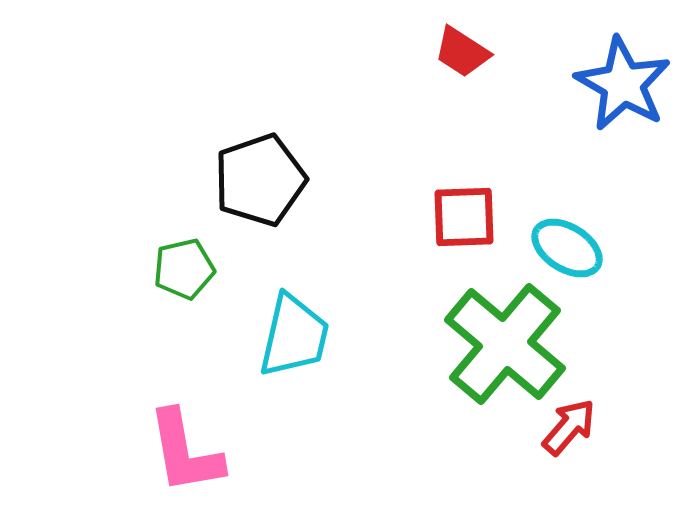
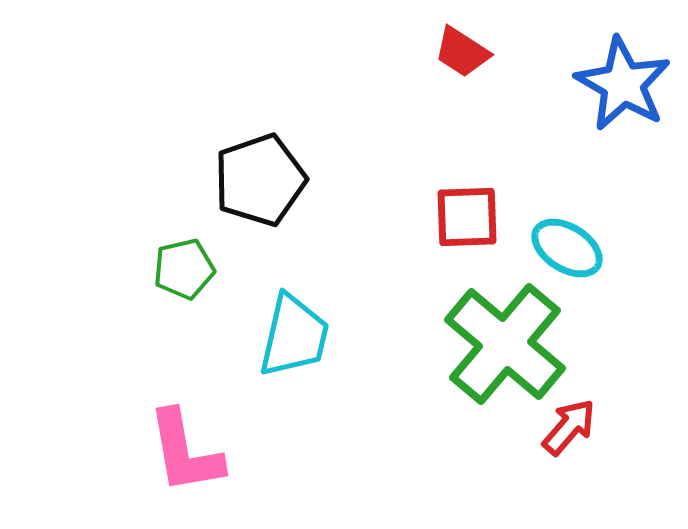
red square: moved 3 px right
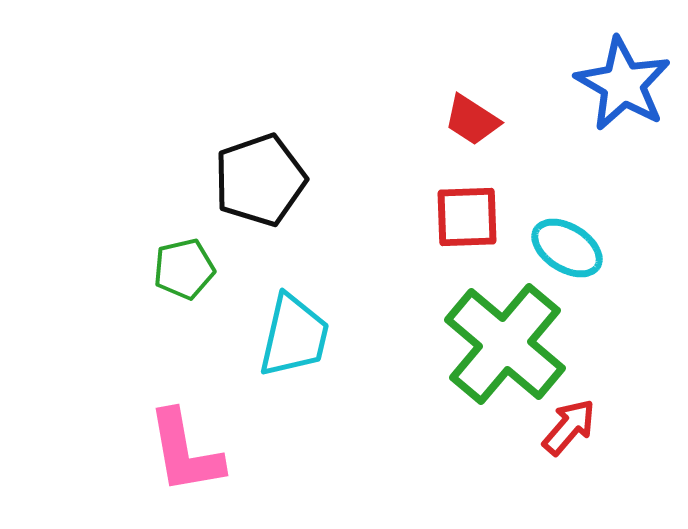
red trapezoid: moved 10 px right, 68 px down
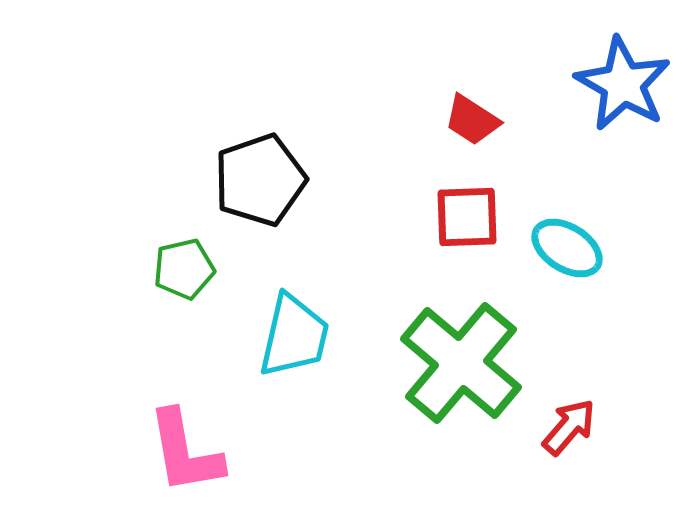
green cross: moved 44 px left, 19 px down
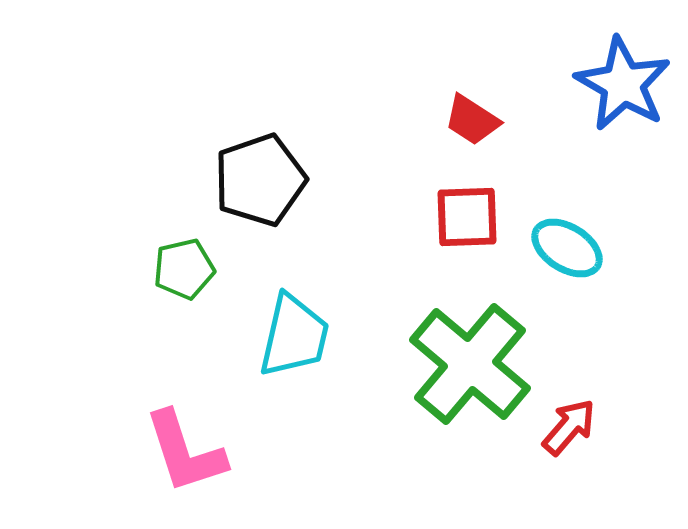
green cross: moved 9 px right, 1 px down
pink L-shape: rotated 8 degrees counterclockwise
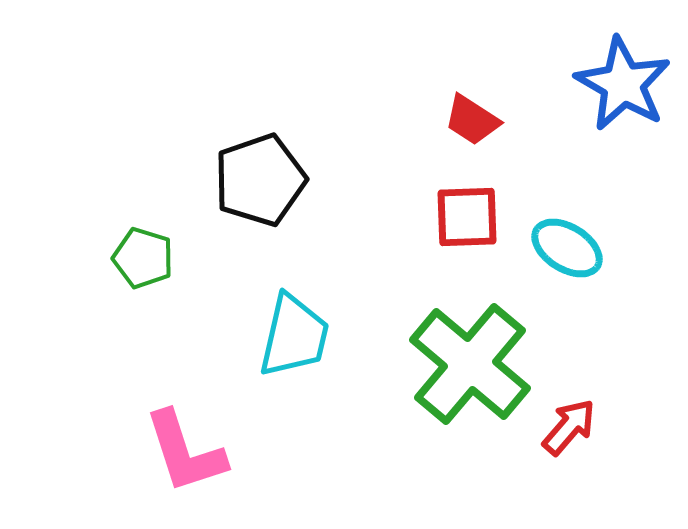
green pentagon: moved 41 px left, 11 px up; rotated 30 degrees clockwise
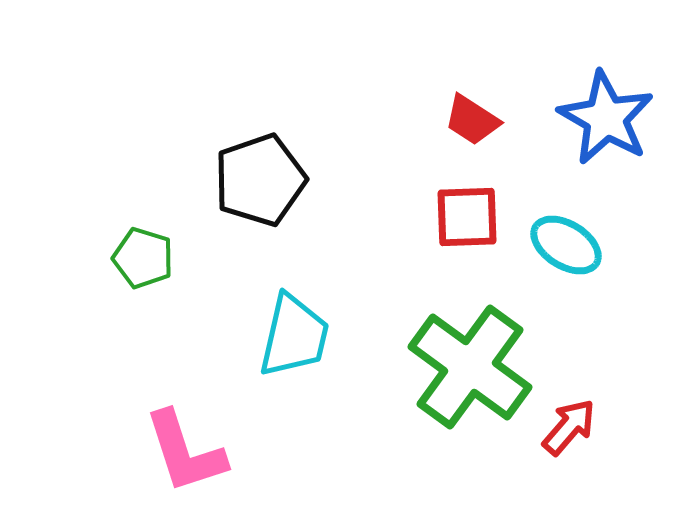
blue star: moved 17 px left, 34 px down
cyan ellipse: moved 1 px left, 3 px up
green cross: moved 3 px down; rotated 4 degrees counterclockwise
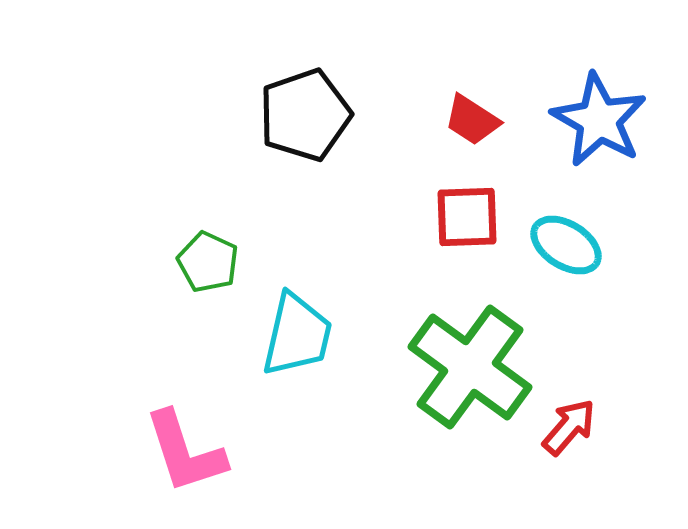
blue star: moved 7 px left, 2 px down
black pentagon: moved 45 px right, 65 px up
green pentagon: moved 65 px right, 4 px down; rotated 8 degrees clockwise
cyan trapezoid: moved 3 px right, 1 px up
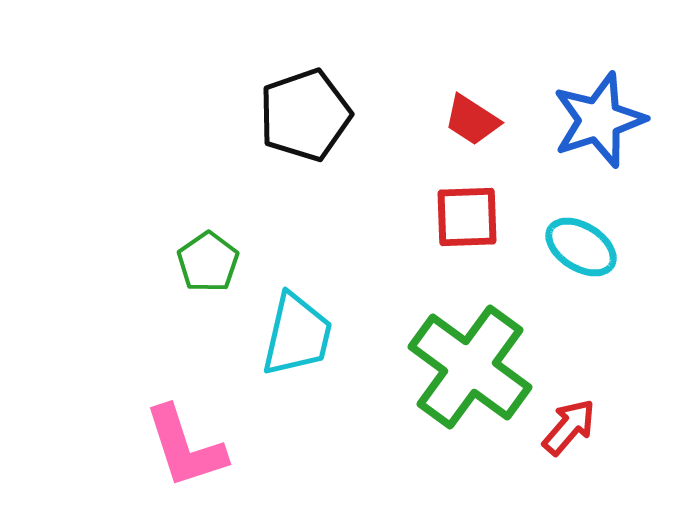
blue star: rotated 24 degrees clockwise
cyan ellipse: moved 15 px right, 2 px down
green pentagon: rotated 12 degrees clockwise
pink L-shape: moved 5 px up
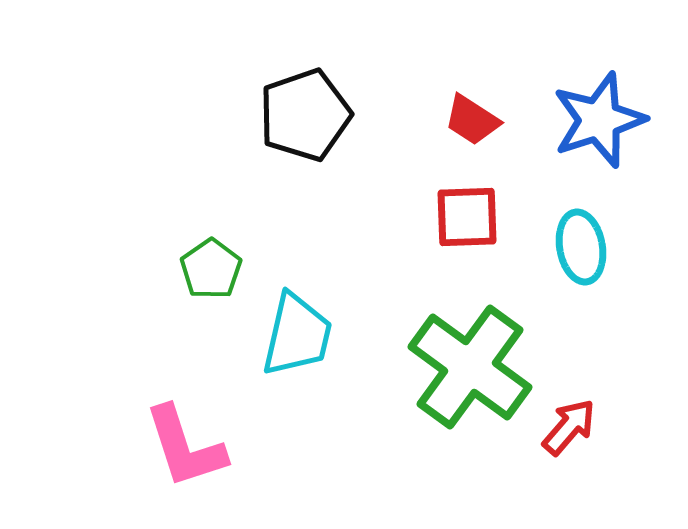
cyan ellipse: rotated 48 degrees clockwise
green pentagon: moved 3 px right, 7 px down
